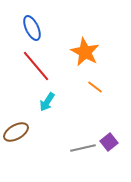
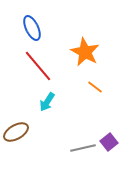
red line: moved 2 px right
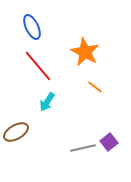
blue ellipse: moved 1 px up
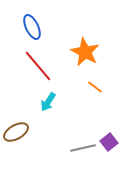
cyan arrow: moved 1 px right
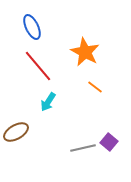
purple square: rotated 12 degrees counterclockwise
